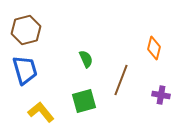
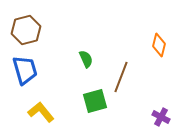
orange diamond: moved 5 px right, 3 px up
brown line: moved 3 px up
purple cross: moved 22 px down; rotated 18 degrees clockwise
green square: moved 11 px right
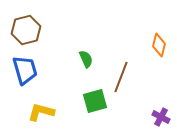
yellow L-shape: rotated 36 degrees counterclockwise
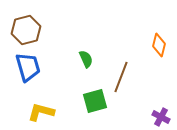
blue trapezoid: moved 3 px right, 3 px up
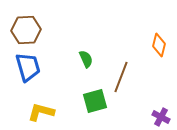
brown hexagon: rotated 12 degrees clockwise
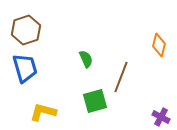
brown hexagon: rotated 16 degrees counterclockwise
blue trapezoid: moved 3 px left, 1 px down
yellow L-shape: moved 2 px right
